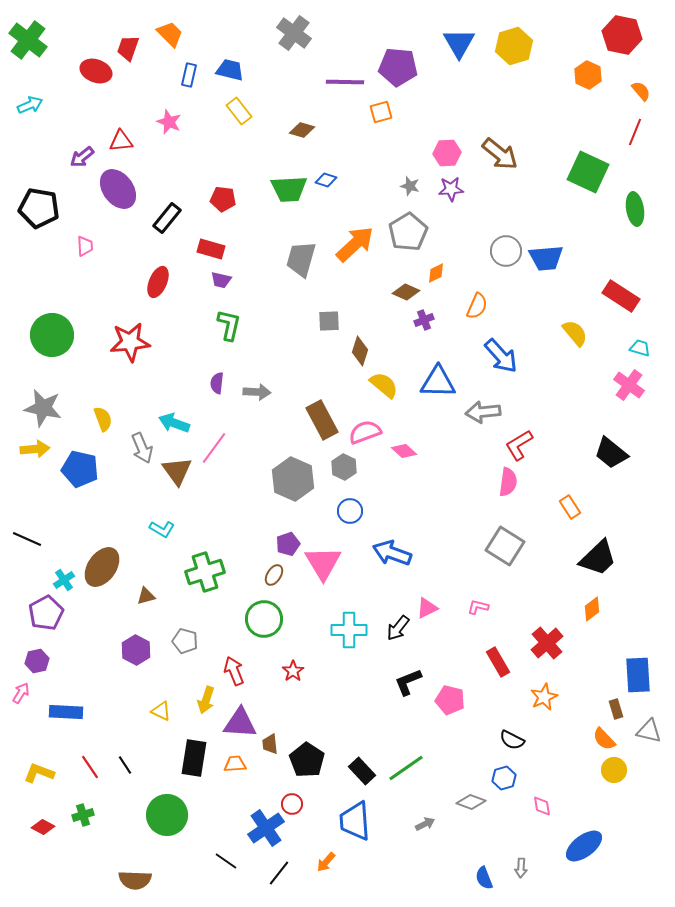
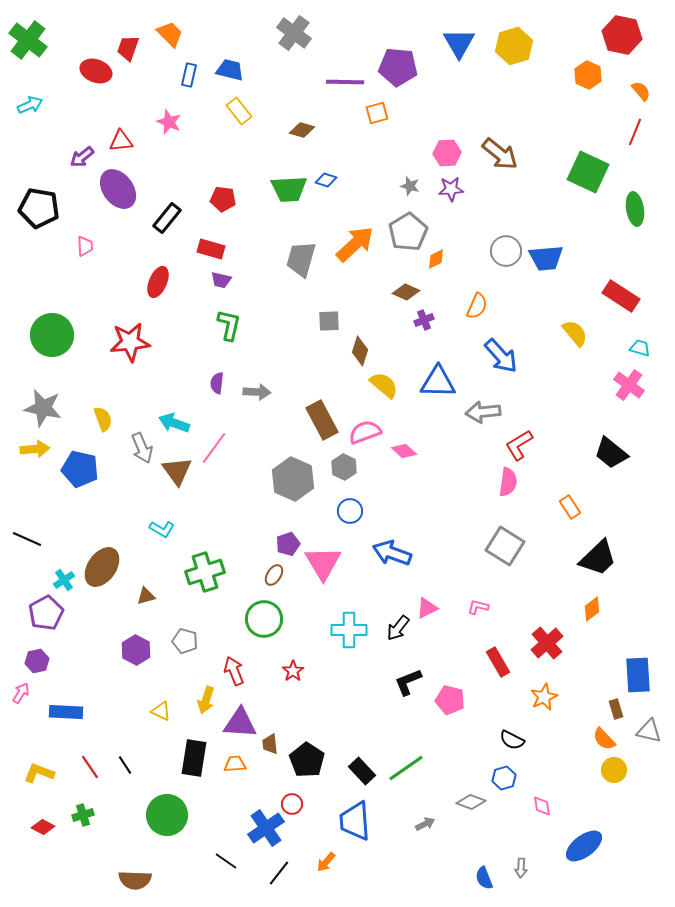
orange square at (381, 112): moved 4 px left, 1 px down
orange diamond at (436, 273): moved 14 px up
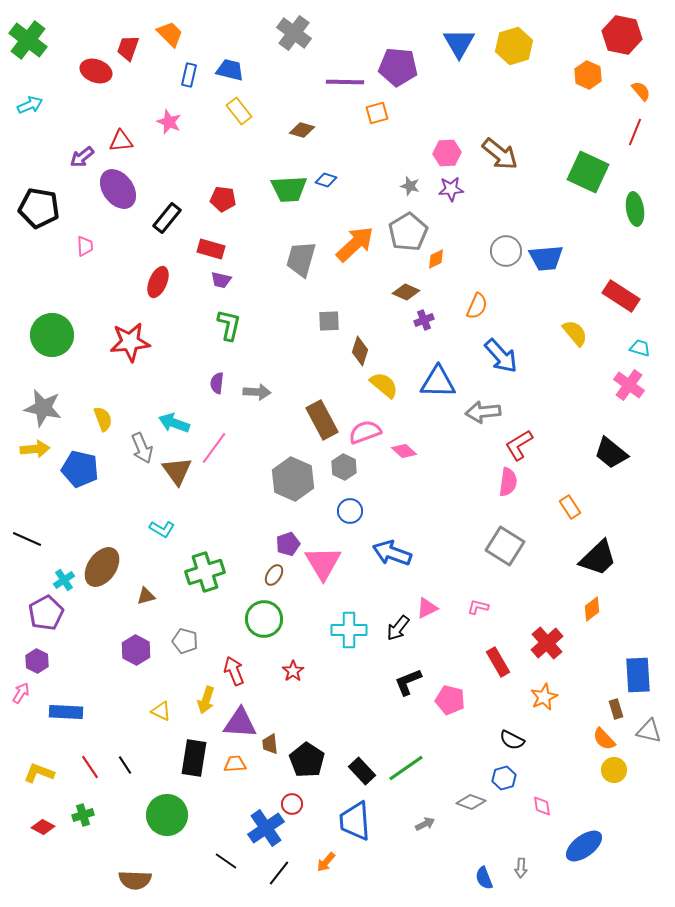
purple hexagon at (37, 661): rotated 20 degrees counterclockwise
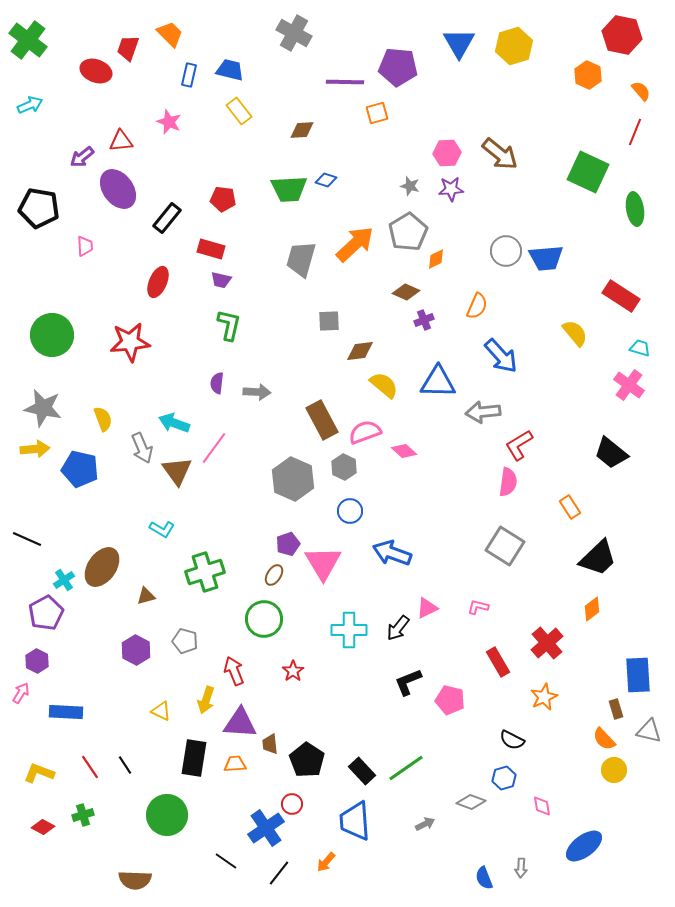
gray cross at (294, 33): rotated 8 degrees counterclockwise
brown diamond at (302, 130): rotated 20 degrees counterclockwise
brown diamond at (360, 351): rotated 64 degrees clockwise
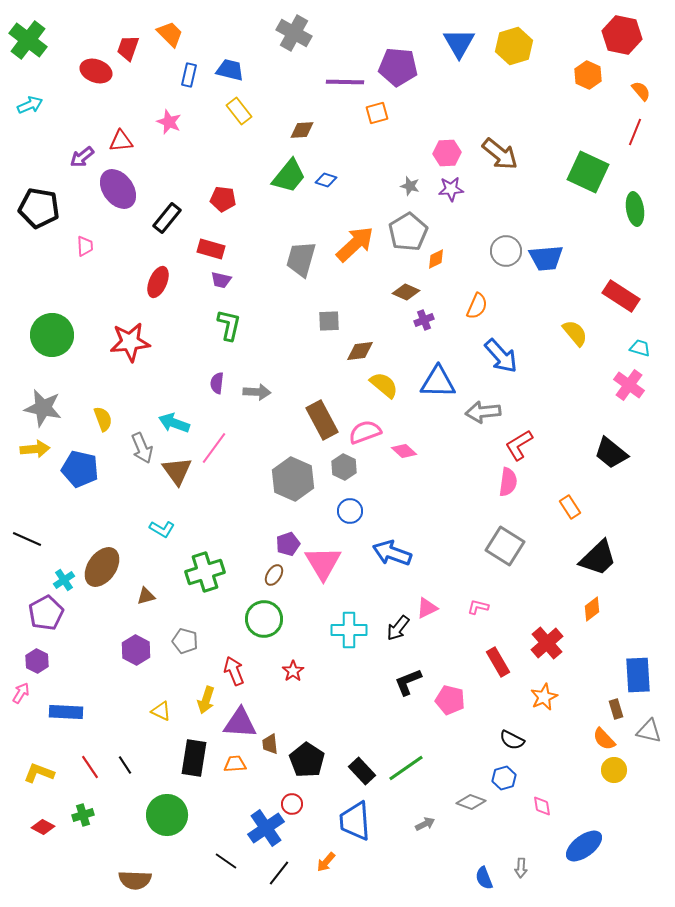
green trapezoid at (289, 189): moved 13 px up; rotated 48 degrees counterclockwise
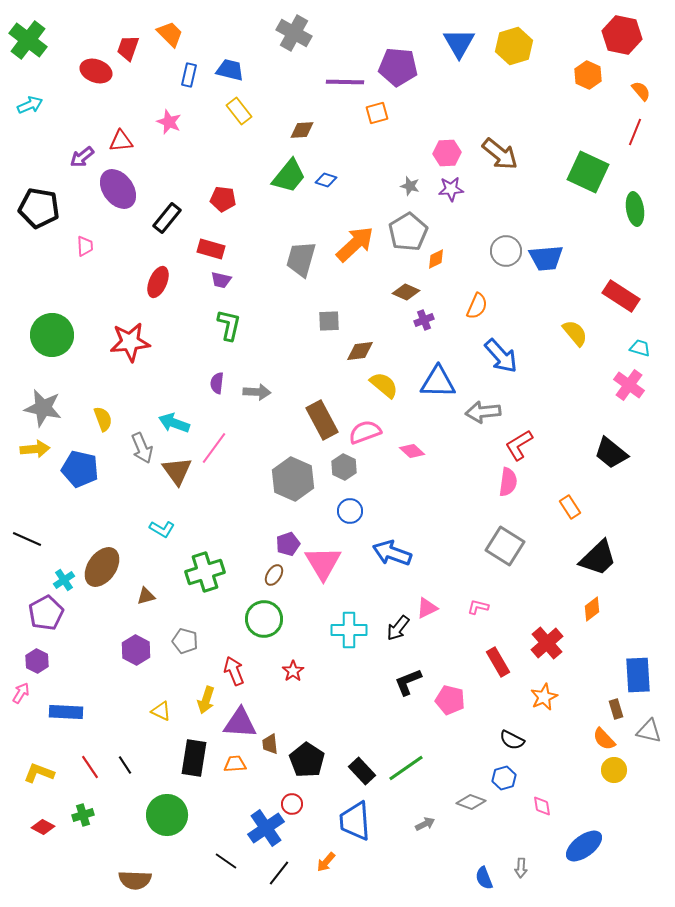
pink diamond at (404, 451): moved 8 px right
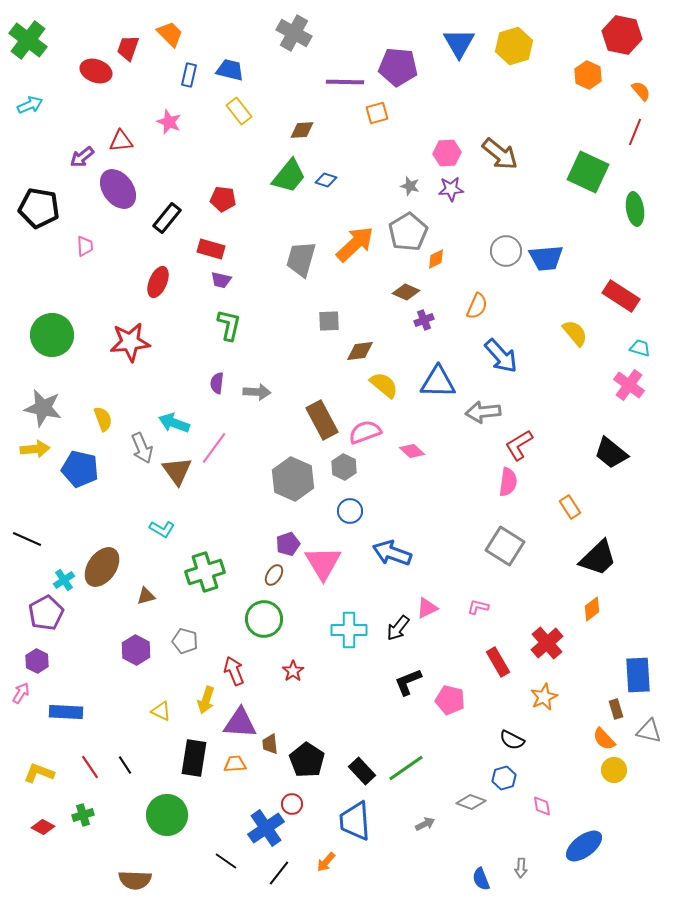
blue semicircle at (484, 878): moved 3 px left, 1 px down
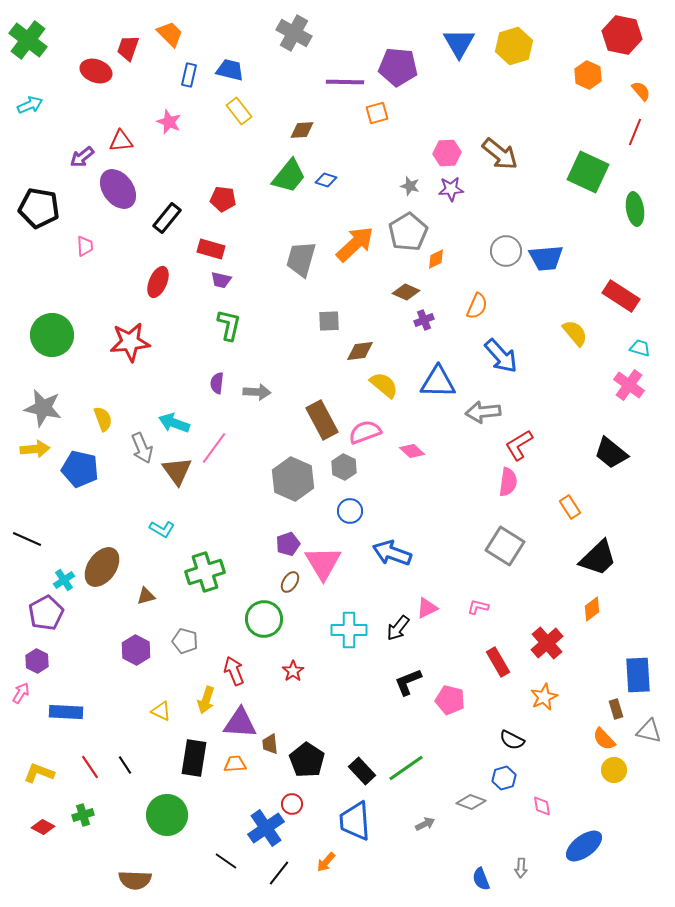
brown ellipse at (274, 575): moved 16 px right, 7 px down
